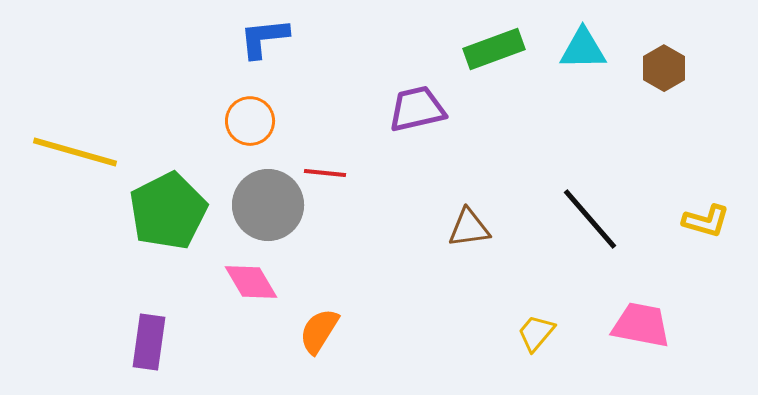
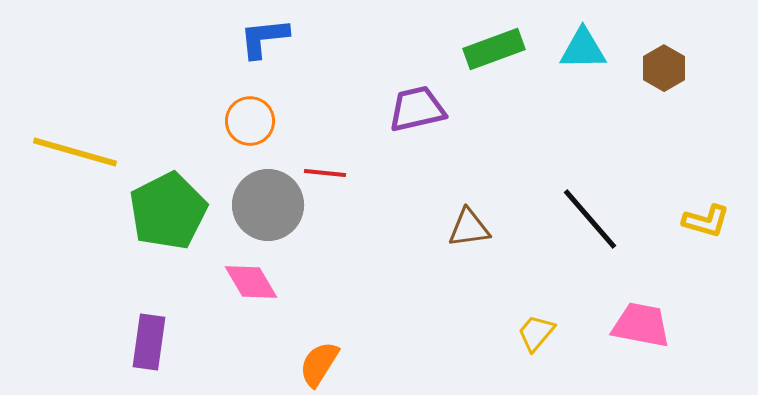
orange semicircle: moved 33 px down
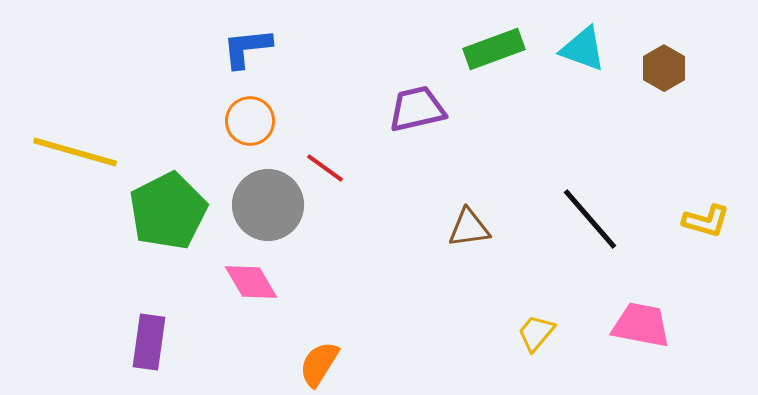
blue L-shape: moved 17 px left, 10 px down
cyan triangle: rotated 21 degrees clockwise
red line: moved 5 px up; rotated 30 degrees clockwise
